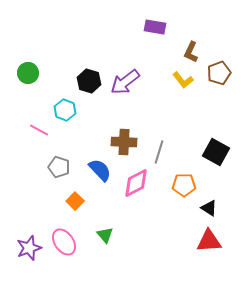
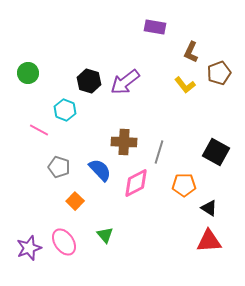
yellow L-shape: moved 2 px right, 5 px down
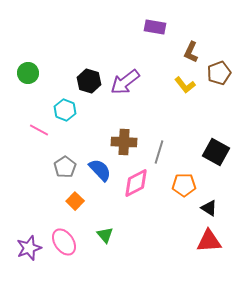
gray pentagon: moved 6 px right; rotated 20 degrees clockwise
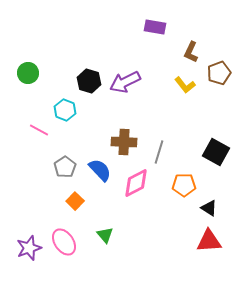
purple arrow: rotated 12 degrees clockwise
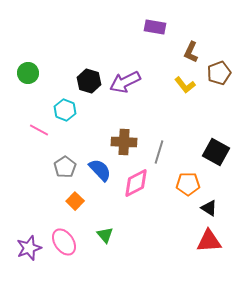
orange pentagon: moved 4 px right, 1 px up
